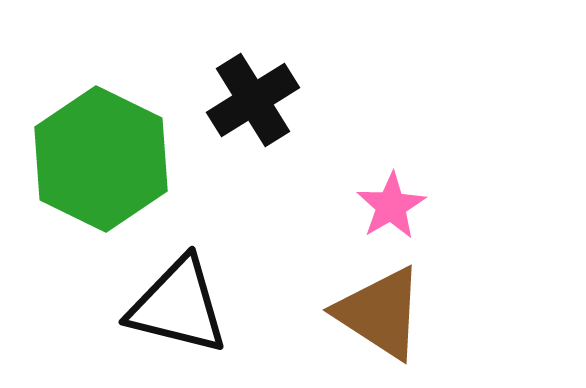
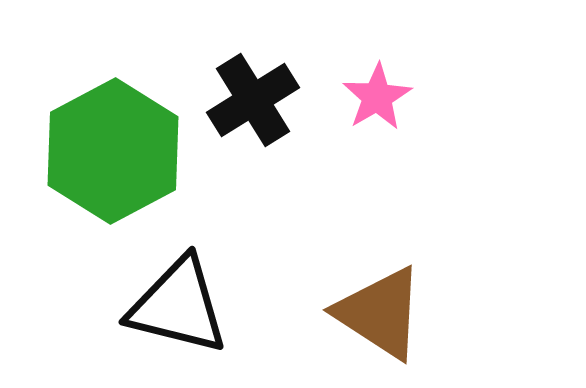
green hexagon: moved 12 px right, 8 px up; rotated 6 degrees clockwise
pink star: moved 14 px left, 109 px up
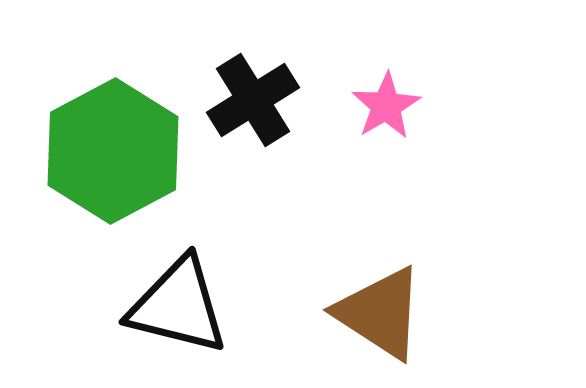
pink star: moved 9 px right, 9 px down
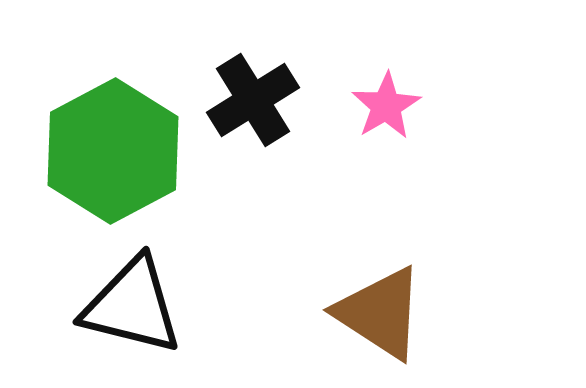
black triangle: moved 46 px left
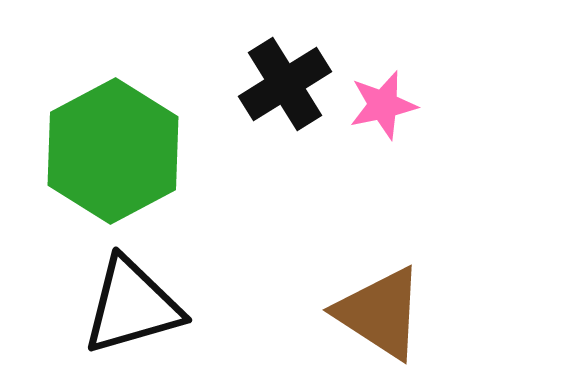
black cross: moved 32 px right, 16 px up
pink star: moved 3 px left, 1 px up; rotated 18 degrees clockwise
black triangle: rotated 30 degrees counterclockwise
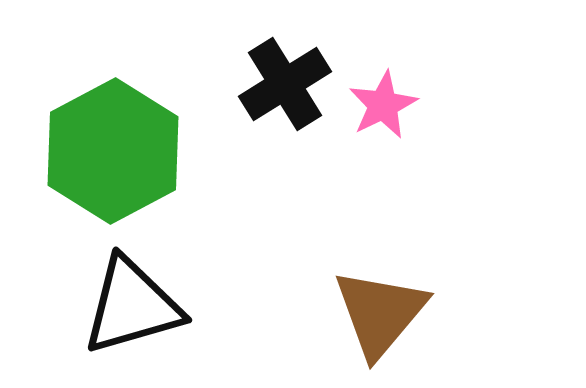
pink star: rotated 14 degrees counterclockwise
brown triangle: rotated 37 degrees clockwise
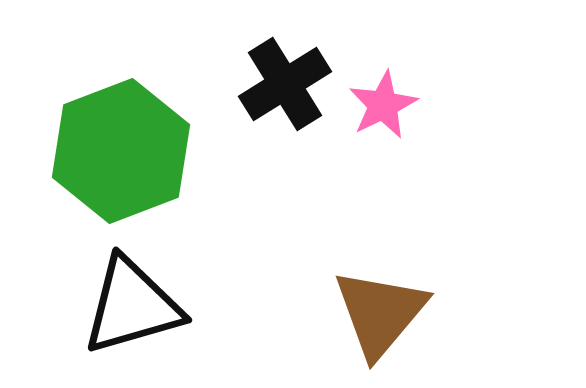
green hexagon: moved 8 px right; rotated 7 degrees clockwise
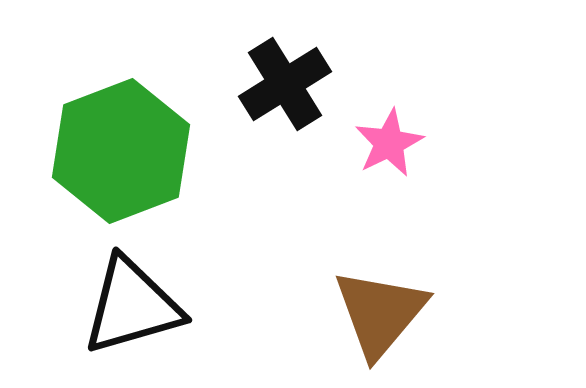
pink star: moved 6 px right, 38 px down
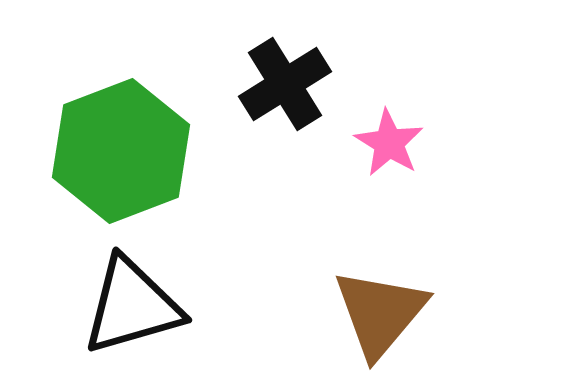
pink star: rotated 14 degrees counterclockwise
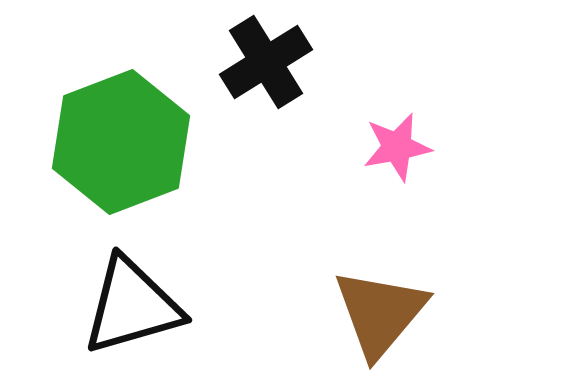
black cross: moved 19 px left, 22 px up
pink star: moved 8 px right, 4 px down; rotated 30 degrees clockwise
green hexagon: moved 9 px up
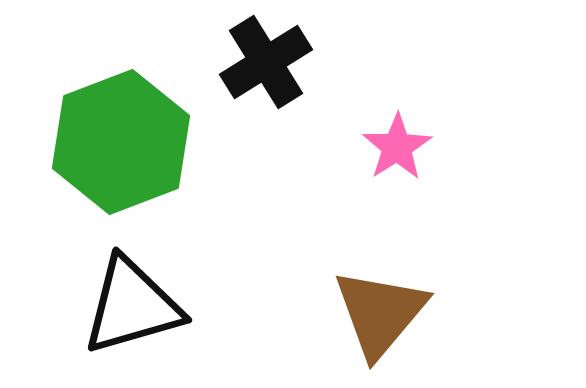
pink star: rotated 22 degrees counterclockwise
